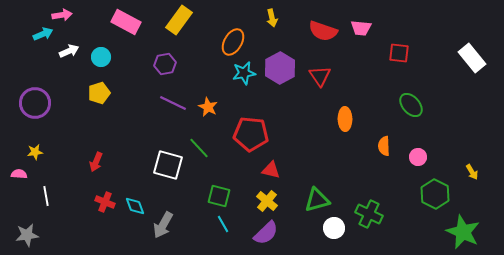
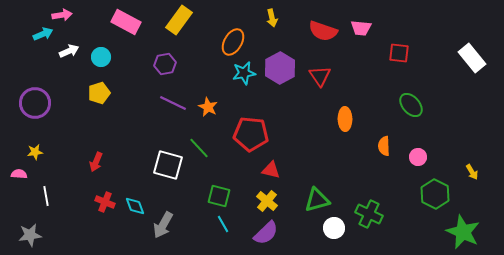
gray star at (27, 235): moved 3 px right
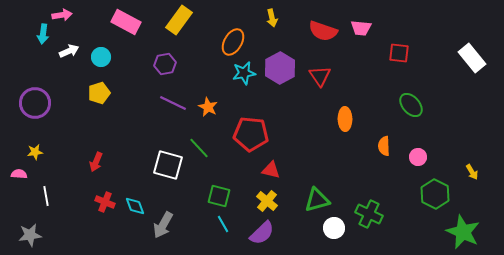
cyan arrow at (43, 34): rotated 120 degrees clockwise
purple semicircle at (266, 233): moved 4 px left
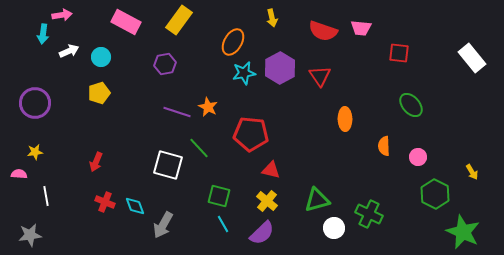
purple line at (173, 103): moved 4 px right, 9 px down; rotated 8 degrees counterclockwise
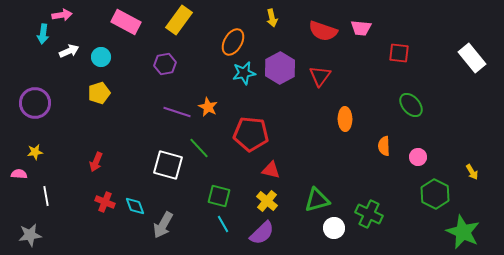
red triangle at (320, 76): rotated 10 degrees clockwise
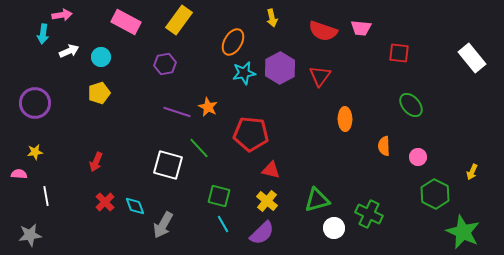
yellow arrow at (472, 172): rotated 56 degrees clockwise
red cross at (105, 202): rotated 24 degrees clockwise
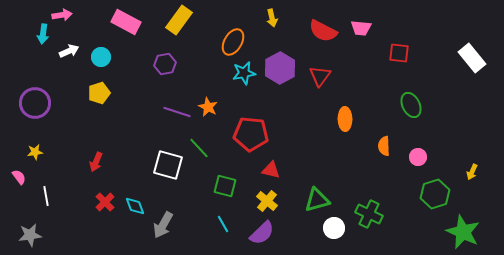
red semicircle at (323, 31): rotated 8 degrees clockwise
green ellipse at (411, 105): rotated 15 degrees clockwise
pink semicircle at (19, 174): moved 3 px down; rotated 49 degrees clockwise
green hexagon at (435, 194): rotated 16 degrees clockwise
green square at (219, 196): moved 6 px right, 10 px up
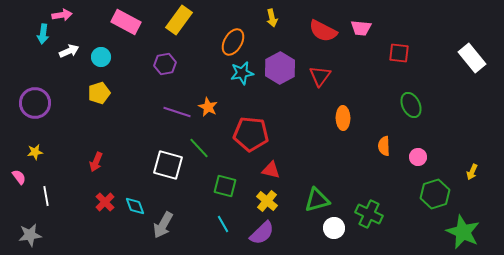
cyan star at (244, 73): moved 2 px left
orange ellipse at (345, 119): moved 2 px left, 1 px up
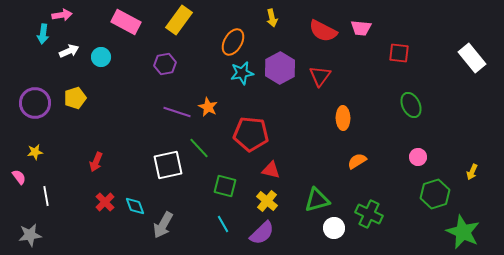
yellow pentagon at (99, 93): moved 24 px left, 5 px down
orange semicircle at (384, 146): moved 27 px left, 15 px down; rotated 60 degrees clockwise
white square at (168, 165): rotated 28 degrees counterclockwise
